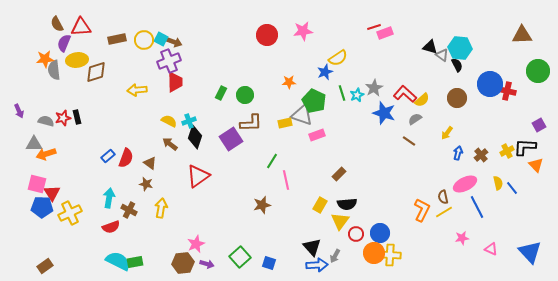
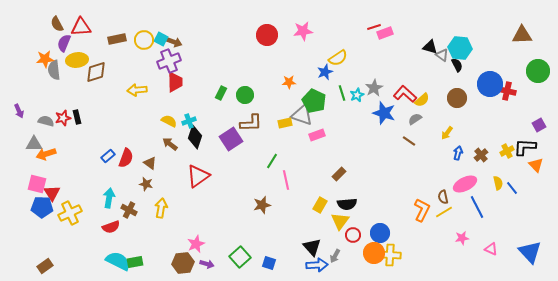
red circle at (356, 234): moved 3 px left, 1 px down
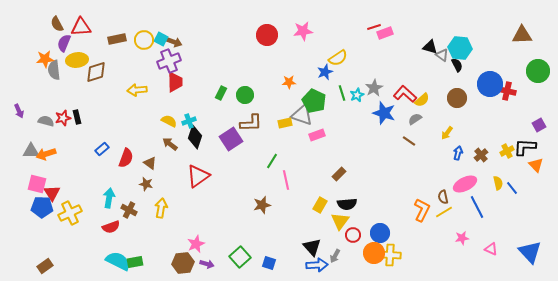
gray triangle at (34, 144): moved 3 px left, 7 px down
blue rectangle at (108, 156): moved 6 px left, 7 px up
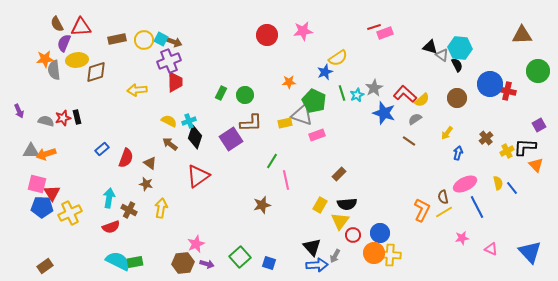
brown cross at (481, 155): moved 5 px right, 17 px up
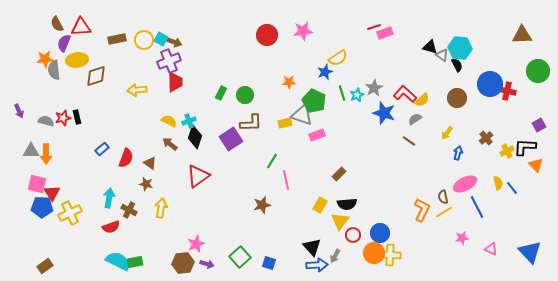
brown diamond at (96, 72): moved 4 px down
orange arrow at (46, 154): rotated 72 degrees counterclockwise
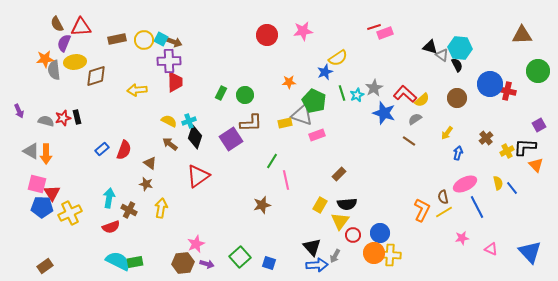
yellow ellipse at (77, 60): moved 2 px left, 2 px down
purple cross at (169, 61): rotated 20 degrees clockwise
gray triangle at (31, 151): rotated 30 degrees clockwise
red semicircle at (126, 158): moved 2 px left, 8 px up
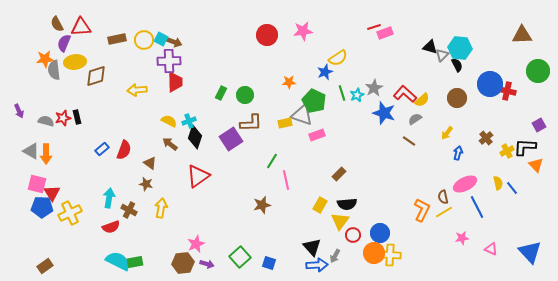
gray triangle at (442, 55): rotated 40 degrees clockwise
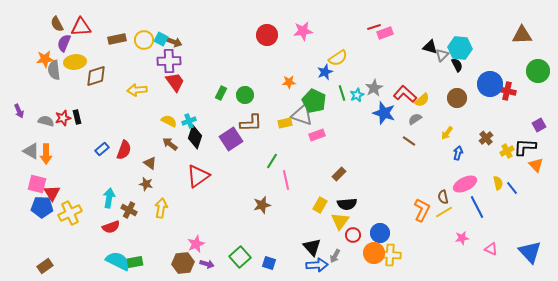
red trapezoid at (175, 82): rotated 35 degrees counterclockwise
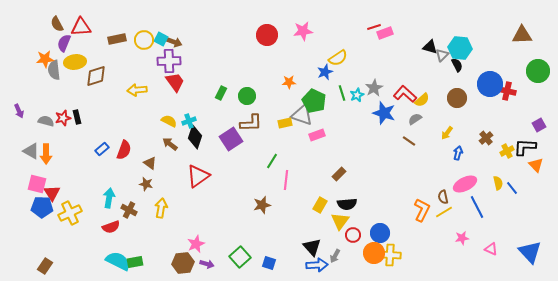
green circle at (245, 95): moved 2 px right, 1 px down
pink line at (286, 180): rotated 18 degrees clockwise
brown rectangle at (45, 266): rotated 21 degrees counterclockwise
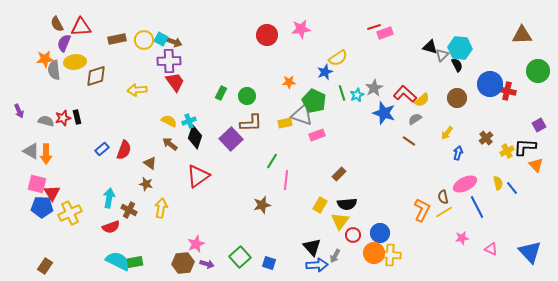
pink star at (303, 31): moved 2 px left, 2 px up
purple square at (231, 139): rotated 10 degrees counterclockwise
